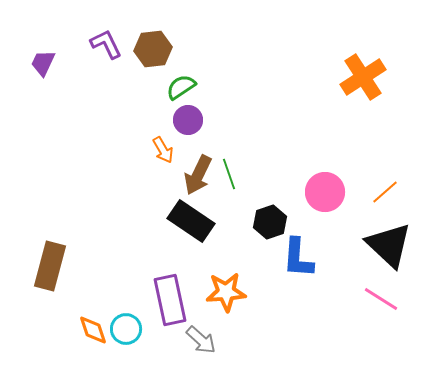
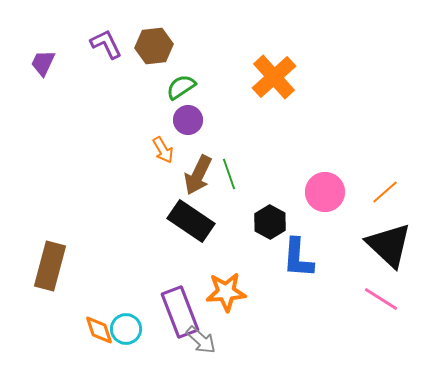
brown hexagon: moved 1 px right, 3 px up
orange cross: moved 89 px left; rotated 9 degrees counterclockwise
black hexagon: rotated 12 degrees counterclockwise
purple rectangle: moved 10 px right, 12 px down; rotated 9 degrees counterclockwise
orange diamond: moved 6 px right
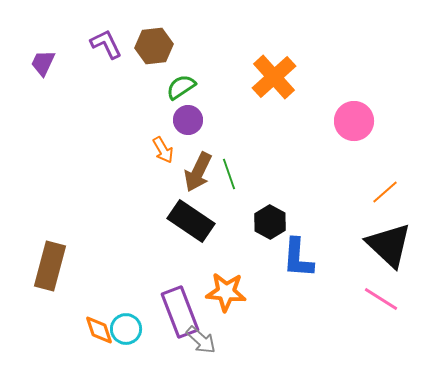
brown arrow: moved 3 px up
pink circle: moved 29 px right, 71 px up
orange star: rotated 9 degrees clockwise
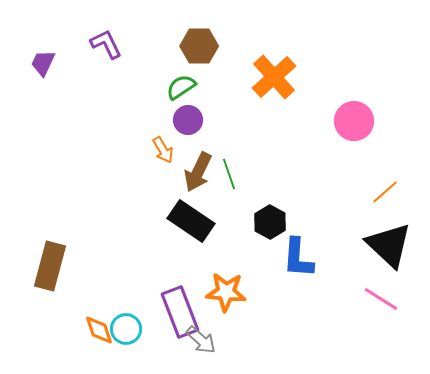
brown hexagon: moved 45 px right; rotated 6 degrees clockwise
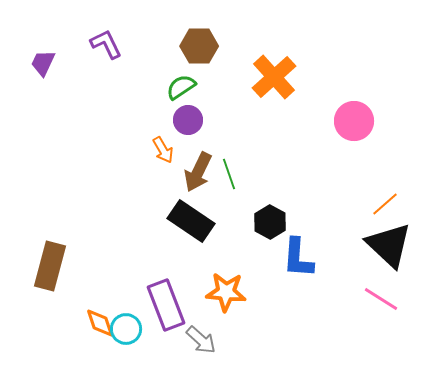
orange line: moved 12 px down
purple rectangle: moved 14 px left, 7 px up
orange diamond: moved 1 px right, 7 px up
